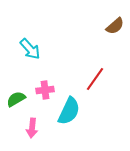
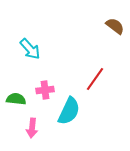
brown semicircle: rotated 102 degrees counterclockwise
green semicircle: rotated 36 degrees clockwise
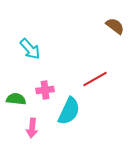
red line: rotated 25 degrees clockwise
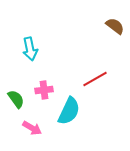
cyan arrow: rotated 30 degrees clockwise
pink cross: moved 1 px left
green semicircle: rotated 48 degrees clockwise
pink arrow: rotated 66 degrees counterclockwise
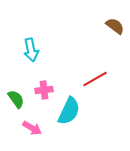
cyan arrow: moved 1 px right, 1 px down
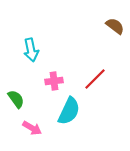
red line: rotated 15 degrees counterclockwise
pink cross: moved 10 px right, 9 px up
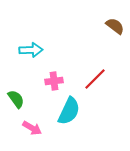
cyan arrow: rotated 80 degrees counterclockwise
